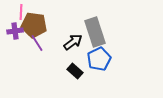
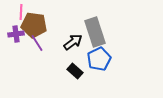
purple cross: moved 1 px right, 3 px down
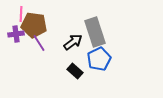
pink line: moved 2 px down
purple line: moved 2 px right
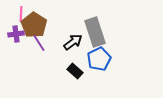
brown pentagon: rotated 25 degrees clockwise
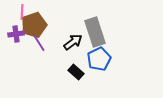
pink line: moved 1 px right, 2 px up
brown pentagon: rotated 20 degrees clockwise
black rectangle: moved 1 px right, 1 px down
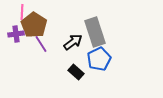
brown pentagon: rotated 20 degrees counterclockwise
purple line: moved 2 px right, 1 px down
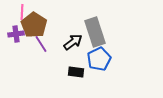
black rectangle: rotated 35 degrees counterclockwise
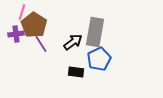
pink line: rotated 14 degrees clockwise
gray rectangle: rotated 28 degrees clockwise
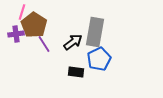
purple line: moved 3 px right
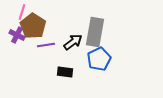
brown pentagon: moved 1 px left, 1 px down
purple cross: moved 1 px right, 1 px down; rotated 35 degrees clockwise
purple line: moved 2 px right, 1 px down; rotated 66 degrees counterclockwise
black rectangle: moved 11 px left
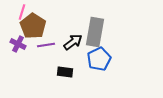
purple cross: moved 1 px right, 9 px down
